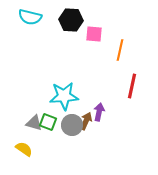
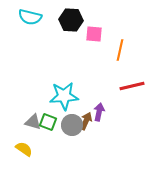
red line: rotated 65 degrees clockwise
gray triangle: moved 1 px left, 1 px up
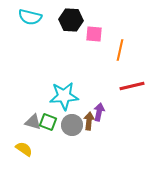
brown arrow: moved 3 px right; rotated 18 degrees counterclockwise
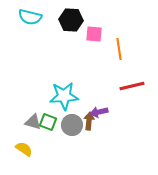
orange line: moved 1 px left, 1 px up; rotated 20 degrees counterclockwise
purple arrow: rotated 114 degrees counterclockwise
